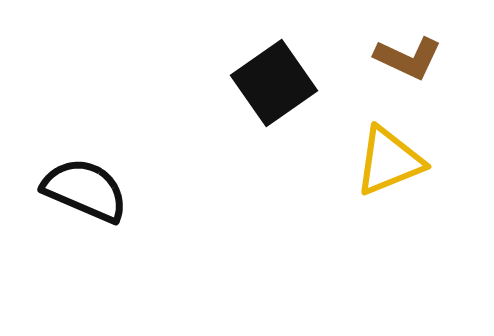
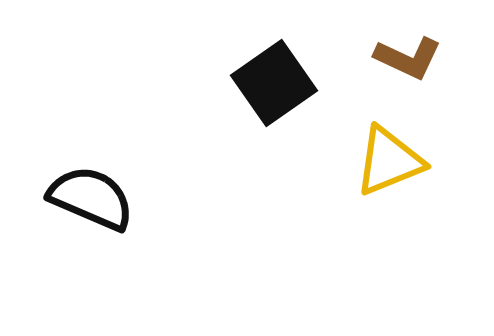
black semicircle: moved 6 px right, 8 px down
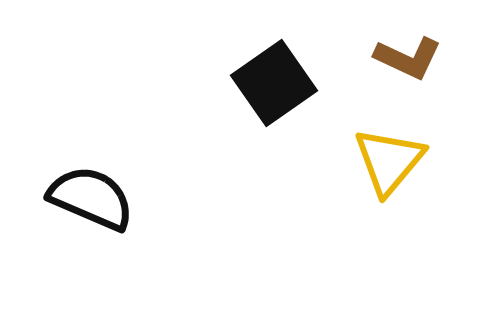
yellow triangle: rotated 28 degrees counterclockwise
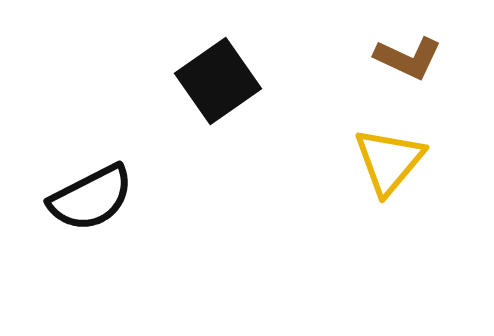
black square: moved 56 px left, 2 px up
black semicircle: rotated 130 degrees clockwise
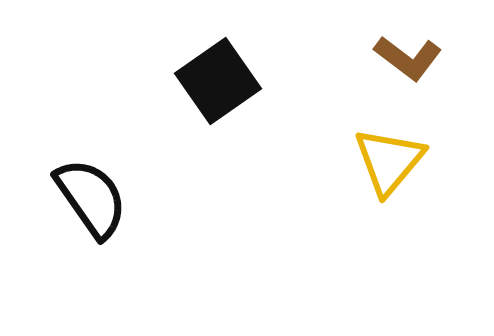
brown L-shape: rotated 12 degrees clockwise
black semicircle: rotated 98 degrees counterclockwise
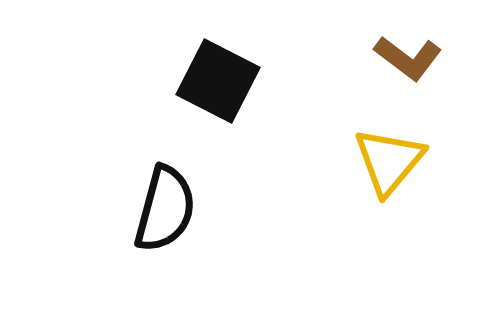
black square: rotated 28 degrees counterclockwise
black semicircle: moved 74 px right, 11 px down; rotated 50 degrees clockwise
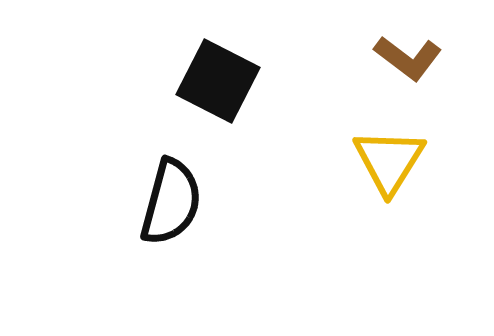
yellow triangle: rotated 8 degrees counterclockwise
black semicircle: moved 6 px right, 7 px up
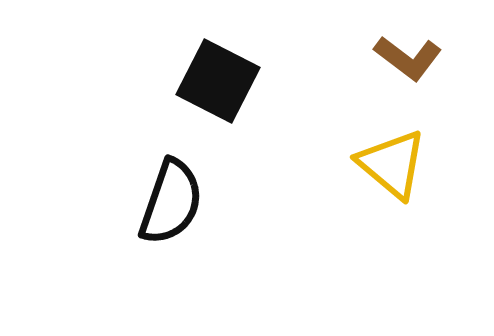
yellow triangle: moved 3 px right, 3 px down; rotated 22 degrees counterclockwise
black semicircle: rotated 4 degrees clockwise
